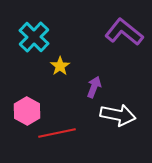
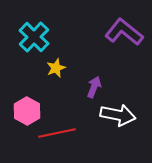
yellow star: moved 4 px left, 2 px down; rotated 12 degrees clockwise
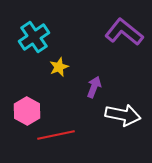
cyan cross: rotated 12 degrees clockwise
yellow star: moved 3 px right, 1 px up
white arrow: moved 5 px right
red line: moved 1 px left, 2 px down
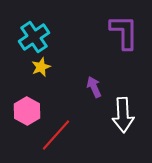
purple L-shape: rotated 51 degrees clockwise
yellow star: moved 18 px left
purple arrow: rotated 45 degrees counterclockwise
white arrow: rotated 76 degrees clockwise
red line: rotated 36 degrees counterclockwise
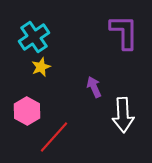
red line: moved 2 px left, 2 px down
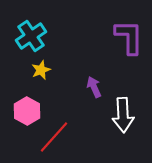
purple L-shape: moved 5 px right, 5 px down
cyan cross: moved 3 px left, 1 px up
yellow star: moved 3 px down
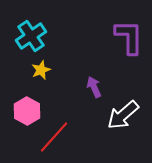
white arrow: rotated 52 degrees clockwise
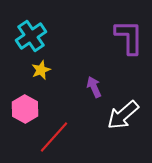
pink hexagon: moved 2 px left, 2 px up
